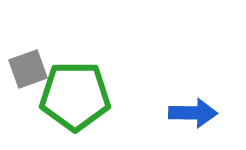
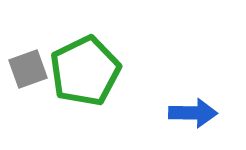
green pentagon: moved 10 px right, 25 px up; rotated 26 degrees counterclockwise
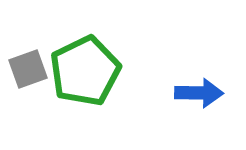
blue arrow: moved 6 px right, 20 px up
